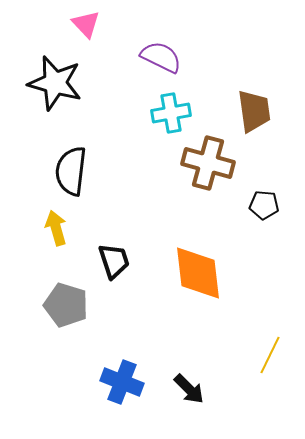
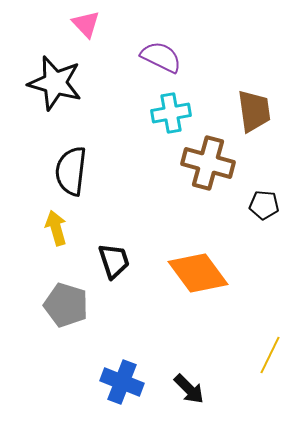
orange diamond: rotated 30 degrees counterclockwise
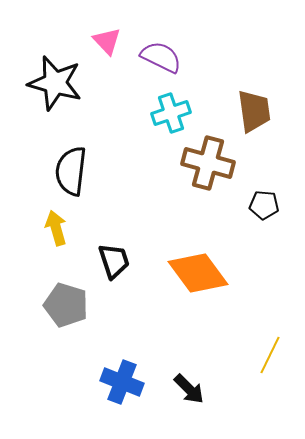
pink triangle: moved 21 px right, 17 px down
cyan cross: rotated 9 degrees counterclockwise
